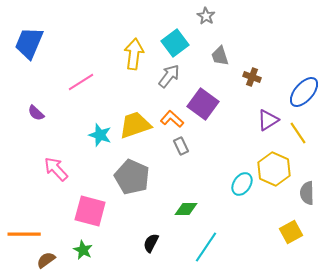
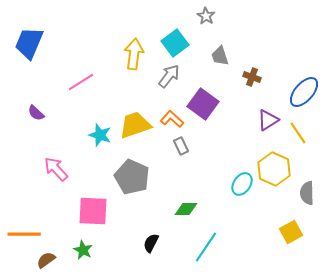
pink square: moved 3 px right; rotated 12 degrees counterclockwise
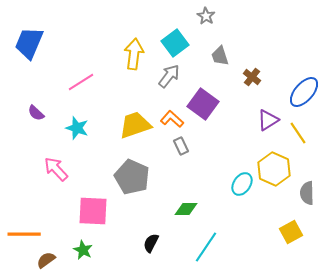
brown cross: rotated 18 degrees clockwise
cyan star: moved 23 px left, 7 px up
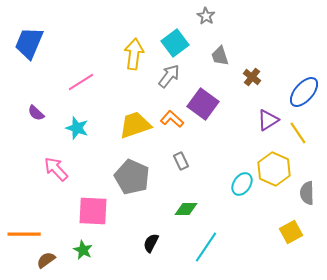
gray rectangle: moved 15 px down
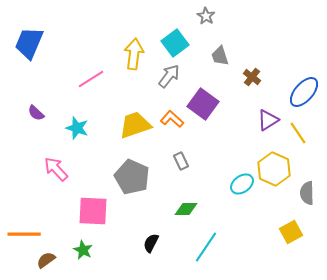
pink line: moved 10 px right, 3 px up
cyan ellipse: rotated 20 degrees clockwise
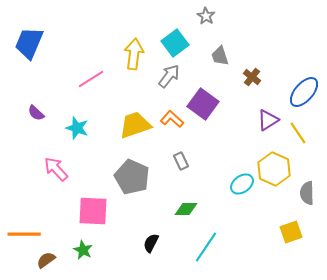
yellow square: rotated 10 degrees clockwise
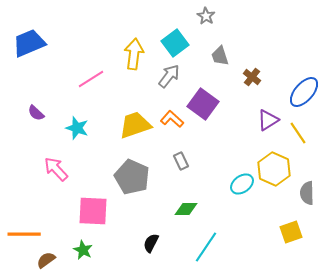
blue trapezoid: rotated 44 degrees clockwise
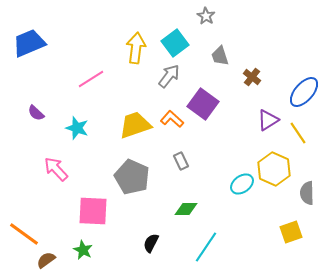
yellow arrow: moved 2 px right, 6 px up
orange line: rotated 36 degrees clockwise
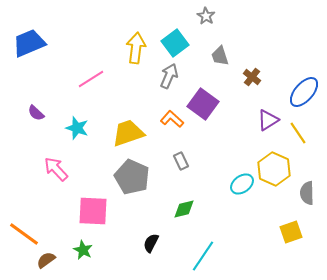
gray arrow: rotated 15 degrees counterclockwise
yellow trapezoid: moved 7 px left, 8 px down
green diamond: moved 2 px left; rotated 15 degrees counterclockwise
cyan line: moved 3 px left, 9 px down
